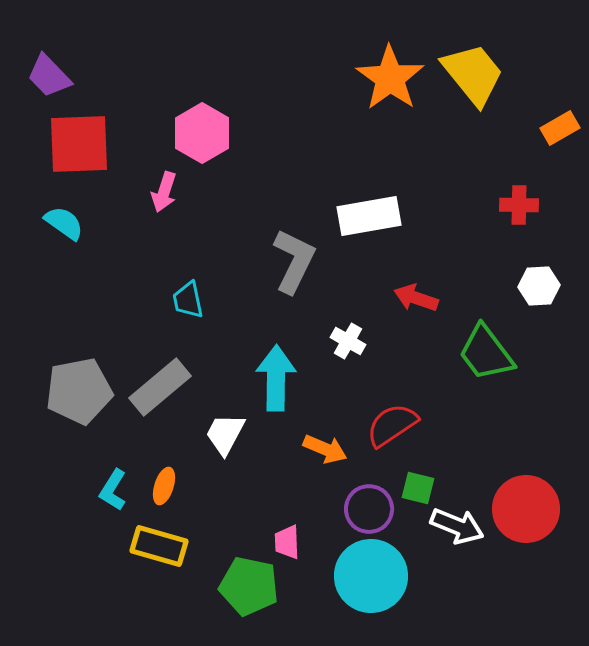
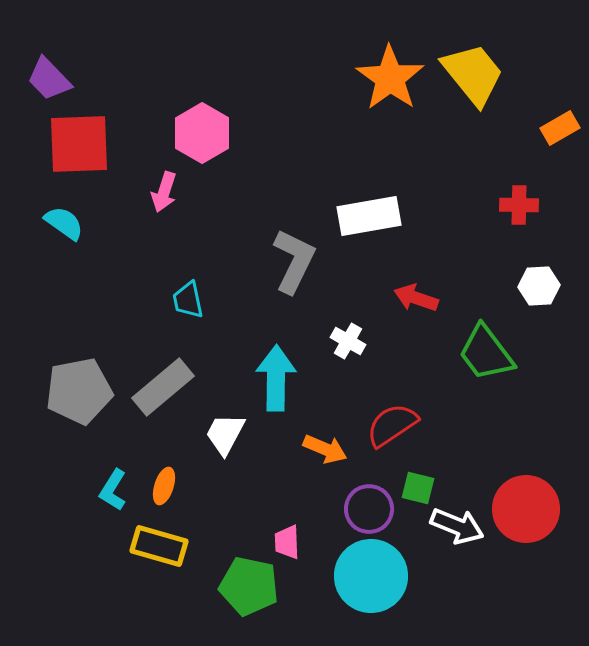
purple trapezoid: moved 3 px down
gray rectangle: moved 3 px right
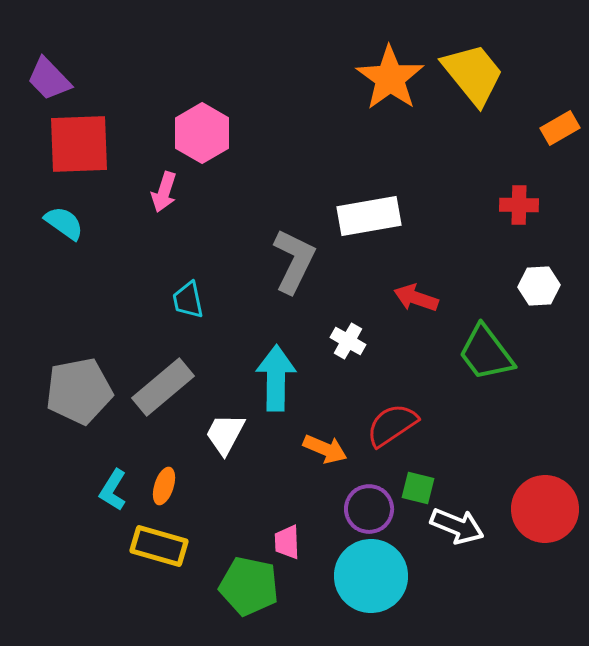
red circle: moved 19 px right
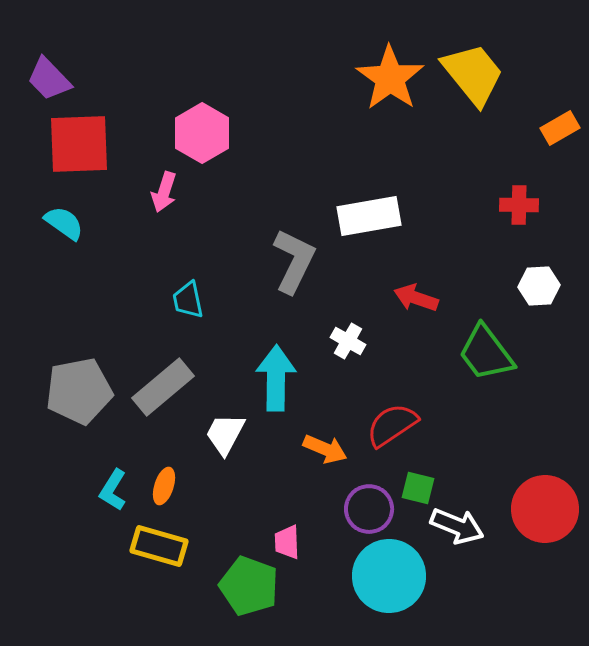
cyan circle: moved 18 px right
green pentagon: rotated 8 degrees clockwise
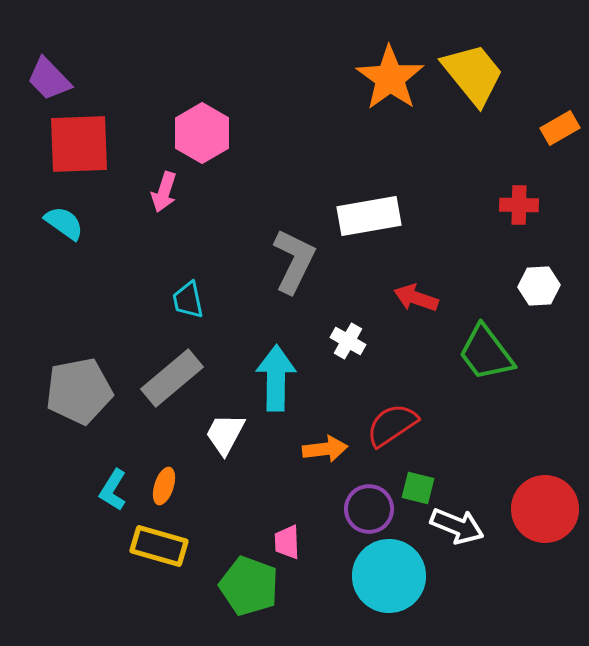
gray rectangle: moved 9 px right, 9 px up
orange arrow: rotated 30 degrees counterclockwise
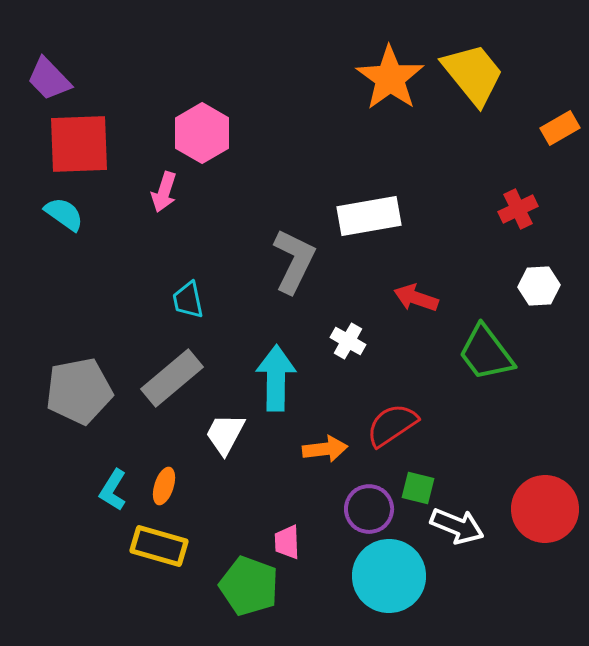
red cross: moved 1 px left, 4 px down; rotated 27 degrees counterclockwise
cyan semicircle: moved 9 px up
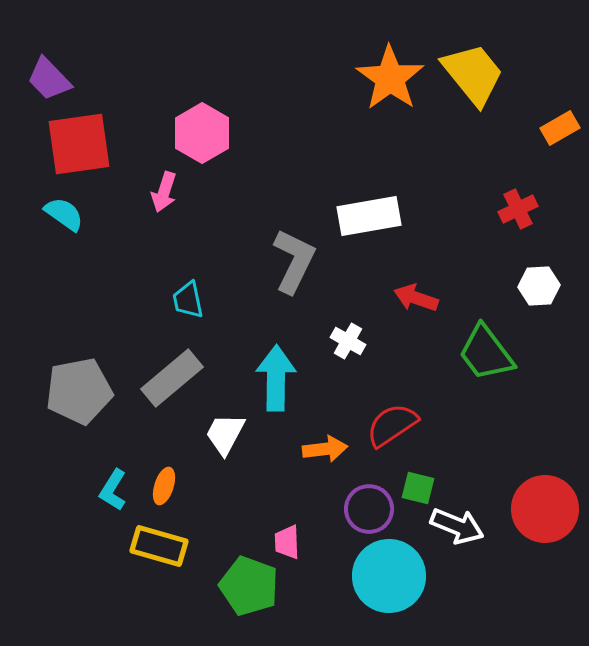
red square: rotated 6 degrees counterclockwise
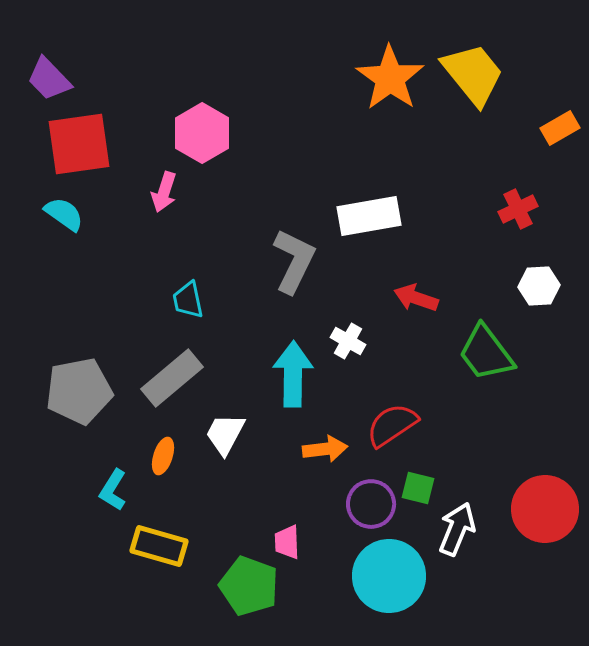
cyan arrow: moved 17 px right, 4 px up
orange ellipse: moved 1 px left, 30 px up
purple circle: moved 2 px right, 5 px up
white arrow: moved 3 px down; rotated 90 degrees counterclockwise
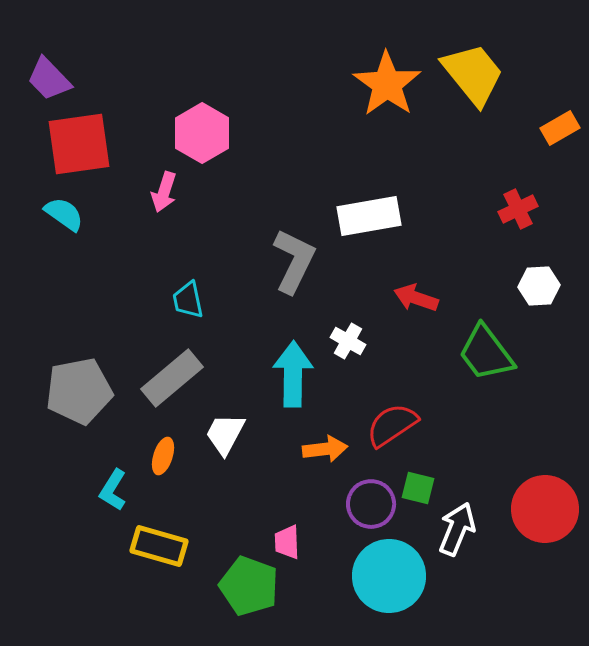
orange star: moved 3 px left, 6 px down
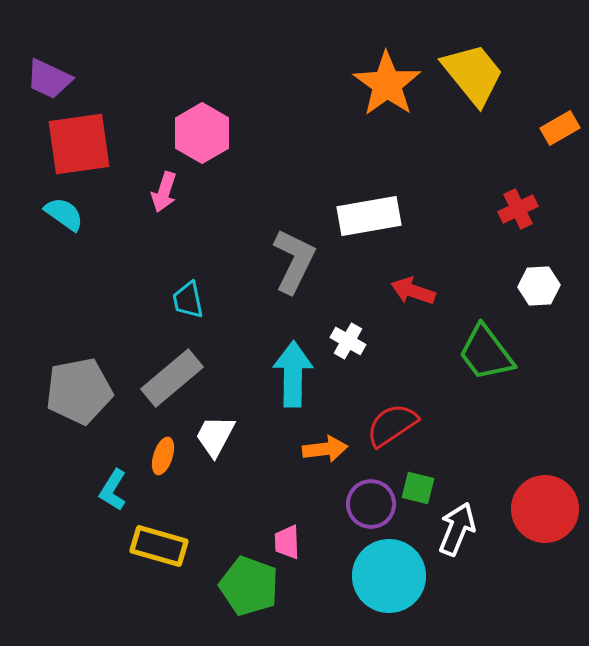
purple trapezoid: rotated 21 degrees counterclockwise
red arrow: moved 3 px left, 7 px up
white trapezoid: moved 10 px left, 2 px down
